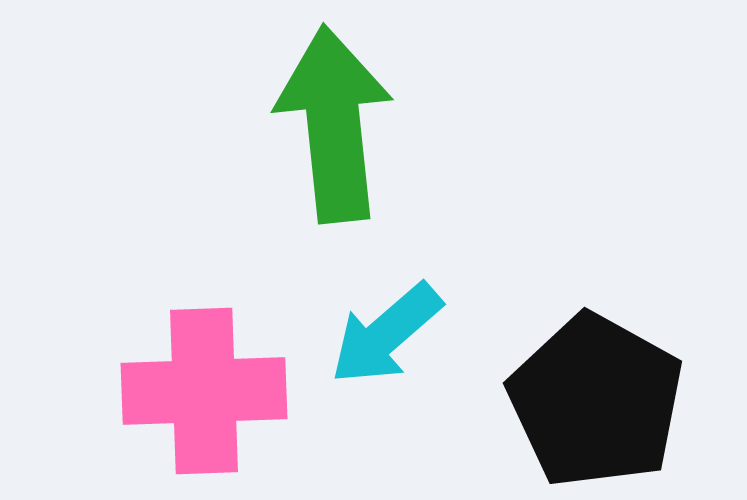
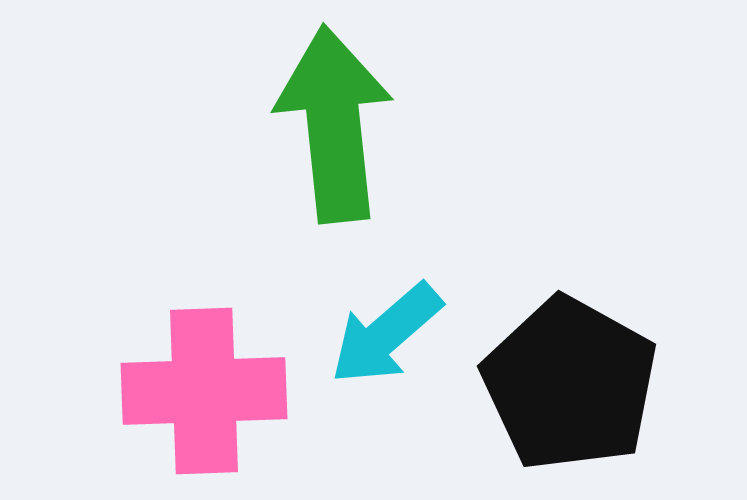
black pentagon: moved 26 px left, 17 px up
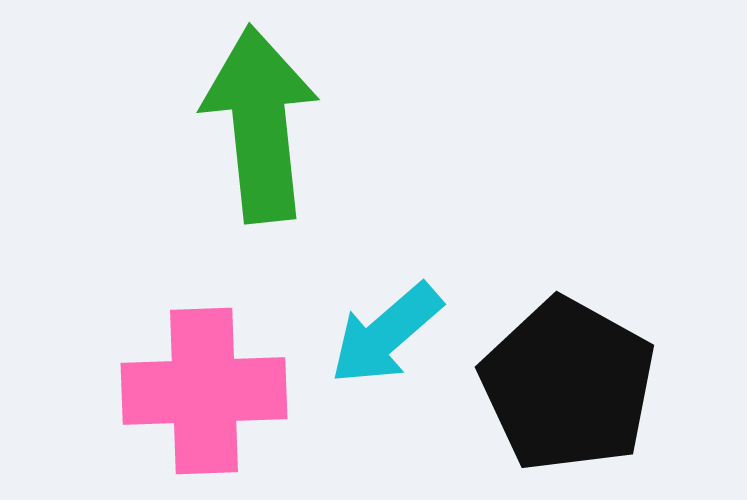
green arrow: moved 74 px left
black pentagon: moved 2 px left, 1 px down
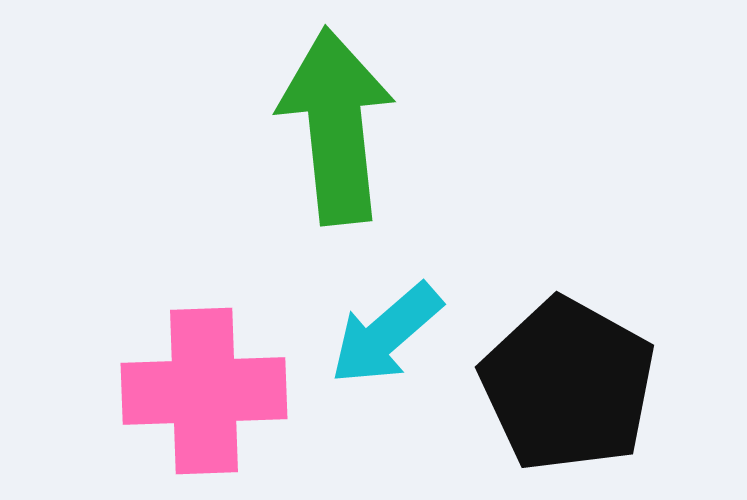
green arrow: moved 76 px right, 2 px down
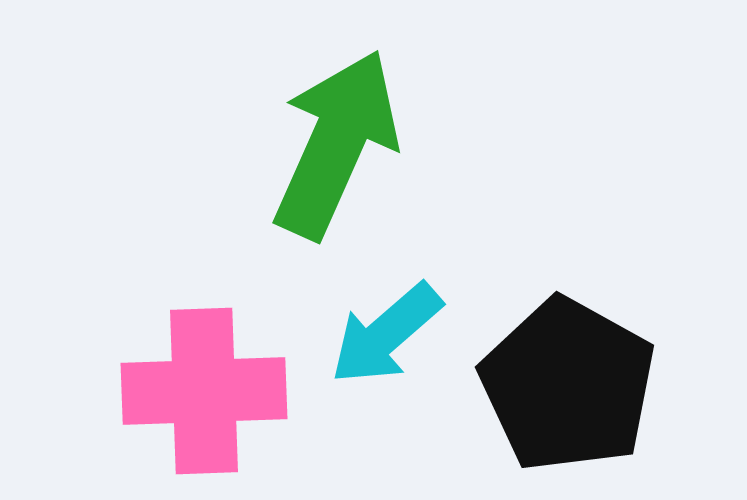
green arrow: moved 18 px down; rotated 30 degrees clockwise
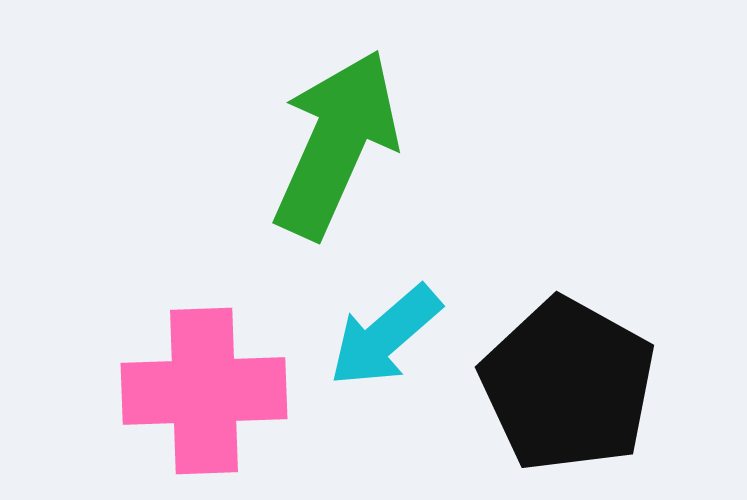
cyan arrow: moved 1 px left, 2 px down
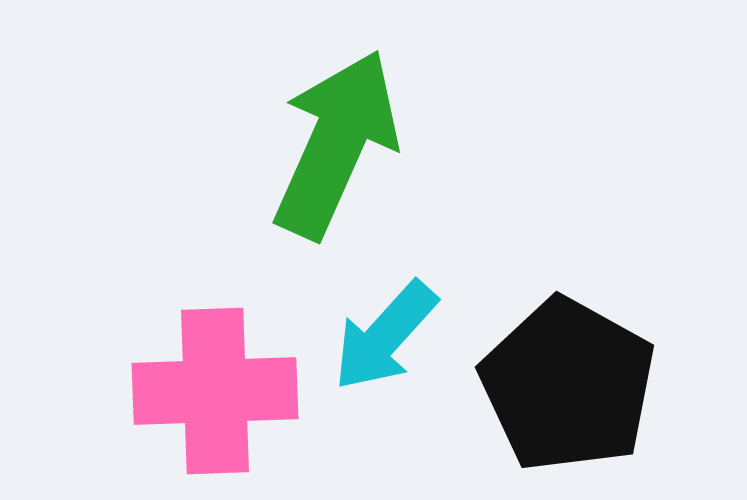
cyan arrow: rotated 7 degrees counterclockwise
pink cross: moved 11 px right
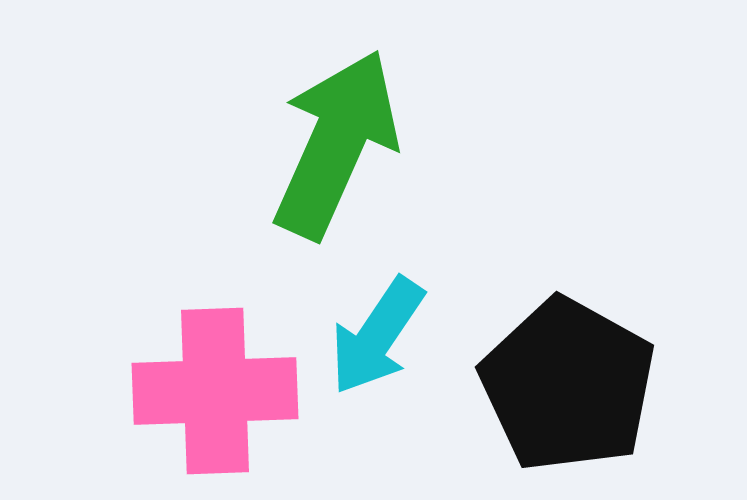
cyan arrow: moved 8 px left; rotated 8 degrees counterclockwise
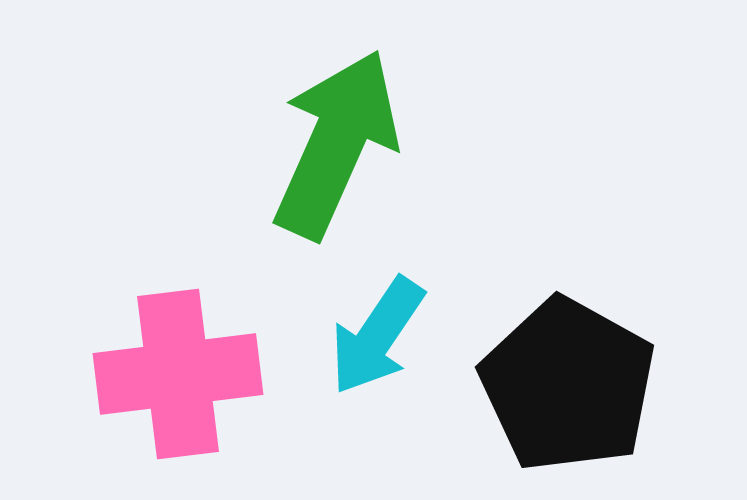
pink cross: moved 37 px left, 17 px up; rotated 5 degrees counterclockwise
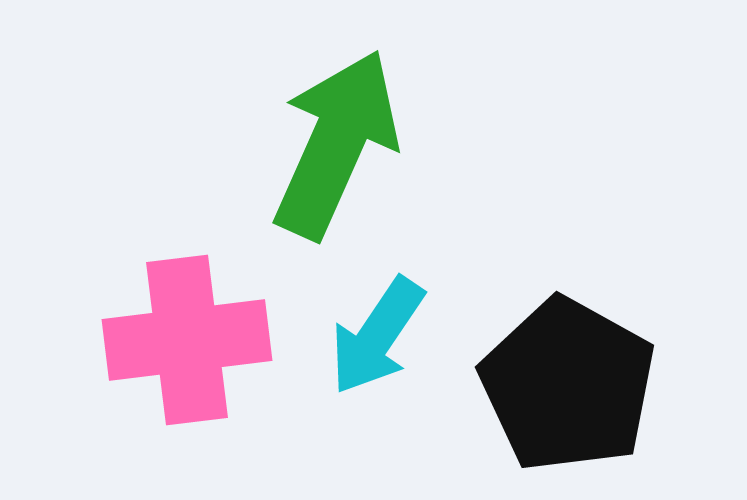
pink cross: moved 9 px right, 34 px up
